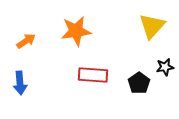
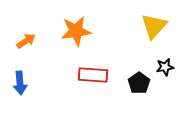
yellow triangle: moved 2 px right
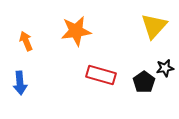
orange arrow: rotated 78 degrees counterclockwise
black star: moved 1 px down
red rectangle: moved 8 px right; rotated 12 degrees clockwise
black pentagon: moved 5 px right, 1 px up
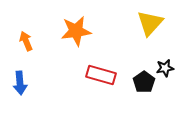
yellow triangle: moved 4 px left, 3 px up
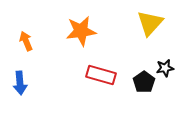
orange star: moved 5 px right
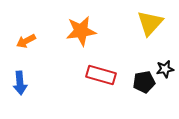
orange arrow: rotated 96 degrees counterclockwise
black star: moved 1 px down
black pentagon: rotated 25 degrees clockwise
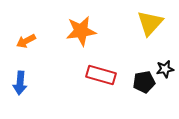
blue arrow: rotated 10 degrees clockwise
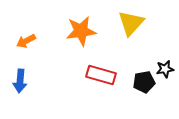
yellow triangle: moved 19 px left
blue arrow: moved 2 px up
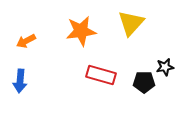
black star: moved 2 px up
black pentagon: rotated 10 degrees clockwise
